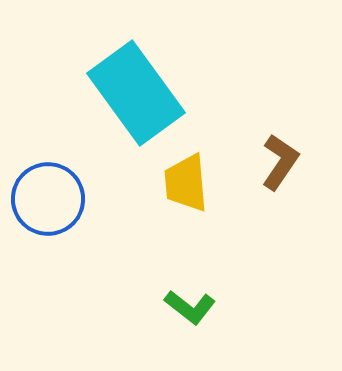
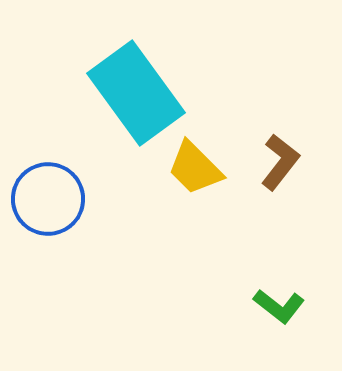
brown L-shape: rotated 4 degrees clockwise
yellow trapezoid: moved 9 px right, 15 px up; rotated 40 degrees counterclockwise
green L-shape: moved 89 px right, 1 px up
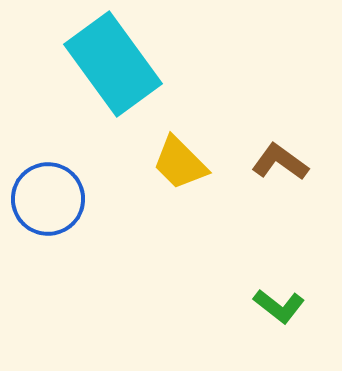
cyan rectangle: moved 23 px left, 29 px up
brown L-shape: rotated 92 degrees counterclockwise
yellow trapezoid: moved 15 px left, 5 px up
